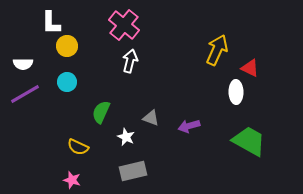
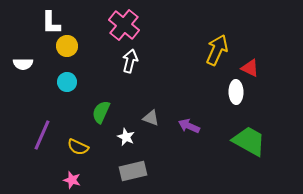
purple line: moved 17 px right, 41 px down; rotated 36 degrees counterclockwise
purple arrow: rotated 40 degrees clockwise
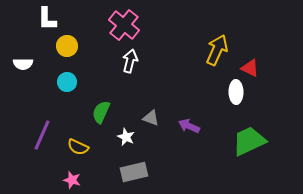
white L-shape: moved 4 px left, 4 px up
green trapezoid: rotated 54 degrees counterclockwise
gray rectangle: moved 1 px right, 1 px down
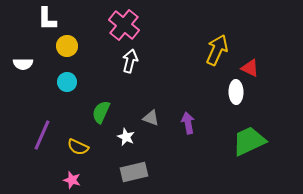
purple arrow: moved 1 px left, 3 px up; rotated 55 degrees clockwise
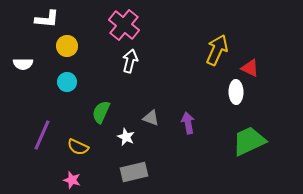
white L-shape: rotated 85 degrees counterclockwise
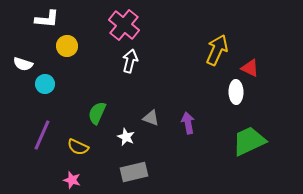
white semicircle: rotated 18 degrees clockwise
cyan circle: moved 22 px left, 2 px down
green semicircle: moved 4 px left, 1 px down
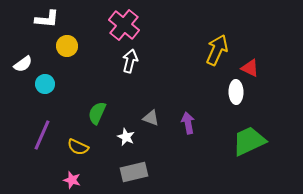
white semicircle: rotated 54 degrees counterclockwise
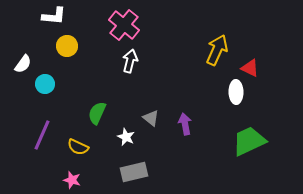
white L-shape: moved 7 px right, 3 px up
white semicircle: rotated 18 degrees counterclockwise
gray triangle: rotated 18 degrees clockwise
purple arrow: moved 3 px left, 1 px down
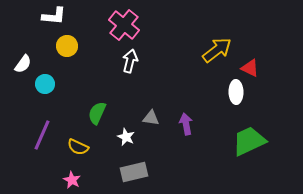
yellow arrow: rotated 28 degrees clockwise
gray triangle: rotated 30 degrees counterclockwise
purple arrow: moved 1 px right
pink star: rotated 12 degrees clockwise
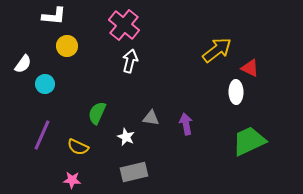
pink star: rotated 24 degrees counterclockwise
